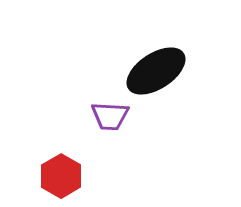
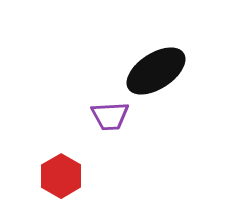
purple trapezoid: rotated 6 degrees counterclockwise
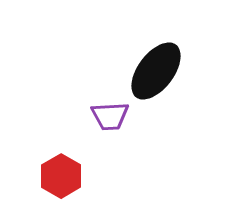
black ellipse: rotated 20 degrees counterclockwise
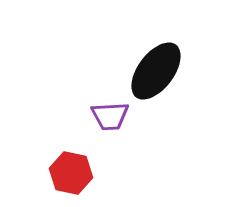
red hexagon: moved 10 px right, 3 px up; rotated 18 degrees counterclockwise
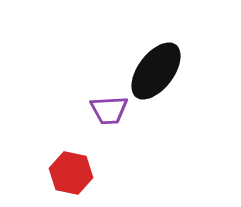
purple trapezoid: moved 1 px left, 6 px up
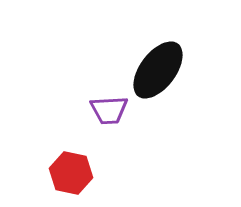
black ellipse: moved 2 px right, 1 px up
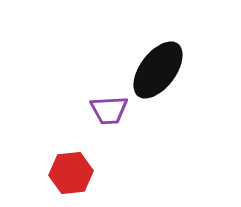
red hexagon: rotated 18 degrees counterclockwise
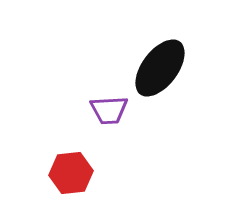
black ellipse: moved 2 px right, 2 px up
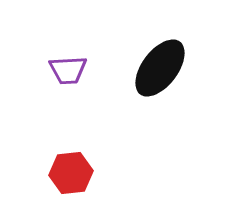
purple trapezoid: moved 41 px left, 40 px up
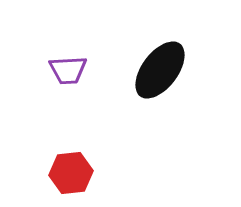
black ellipse: moved 2 px down
